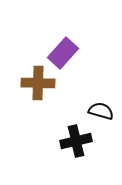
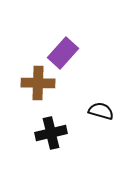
black cross: moved 25 px left, 8 px up
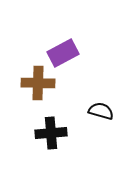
purple rectangle: rotated 20 degrees clockwise
black cross: rotated 8 degrees clockwise
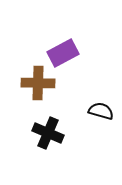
black cross: moved 3 px left; rotated 28 degrees clockwise
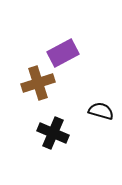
brown cross: rotated 20 degrees counterclockwise
black cross: moved 5 px right
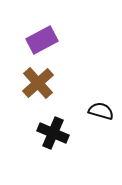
purple rectangle: moved 21 px left, 13 px up
brown cross: rotated 24 degrees counterclockwise
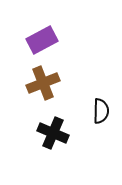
brown cross: moved 5 px right; rotated 20 degrees clockwise
black semicircle: rotated 75 degrees clockwise
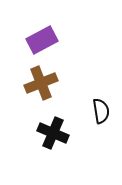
brown cross: moved 2 px left
black semicircle: rotated 10 degrees counterclockwise
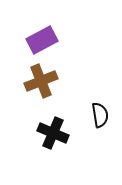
brown cross: moved 2 px up
black semicircle: moved 1 px left, 4 px down
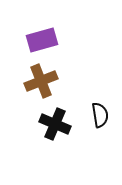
purple rectangle: rotated 12 degrees clockwise
black cross: moved 2 px right, 9 px up
